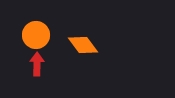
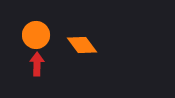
orange diamond: moved 1 px left
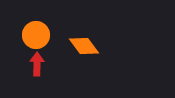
orange diamond: moved 2 px right, 1 px down
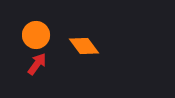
red arrow: rotated 35 degrees clockwise
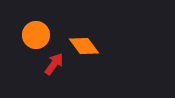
red arrow: moved 17 px right
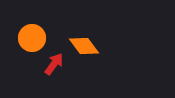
orange circle: moved 4 px left, 3 px down
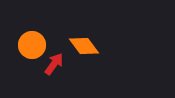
orange circle: moved 7 px down
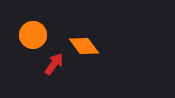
orange circle: moved 1 px right, 10 px up
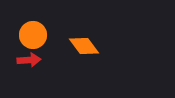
red arrow: moved 25 px left, 4 px up; rotated 50 degrees clockwise
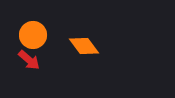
red arrow: rotated 45 degrees clockwise
